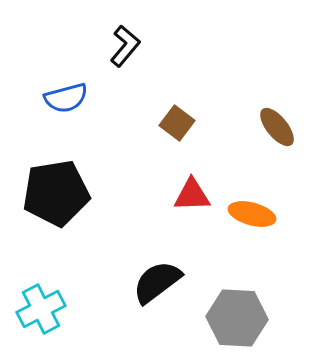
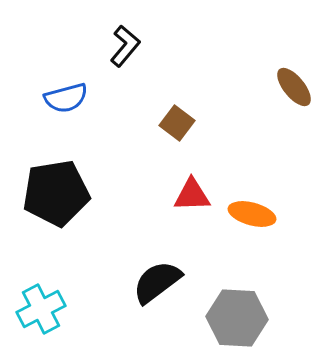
brown ellipse: moved 17 px right, 40 px up
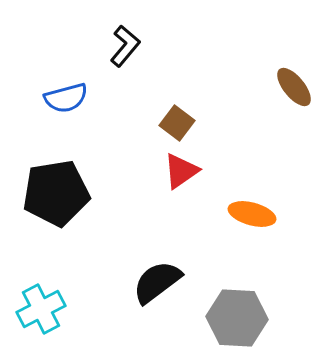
red triangle: moved 11 px left, 24 px up; rotated 33 degrees counterclockwise
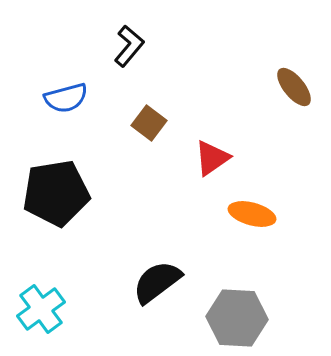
black L-shape: moved 4 px right
brown square: moved 28 px left
red triangle: moved 31 px right, 13 px up
cyan cross: rotated 9 degrees counterclockwise
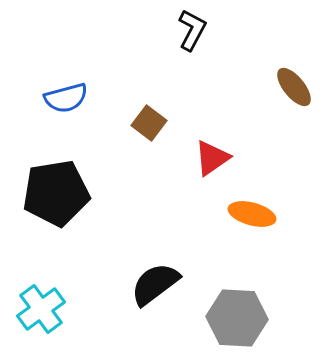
black L-shape: moved 63 px right, 16 px up; rotated 12 degrees counterclockwise
black semicircle: moved 2 px left, 2 px down
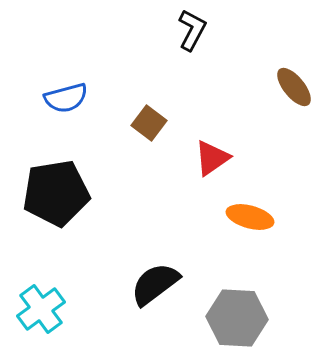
orange ellipse: moved 2 px left, 3 px down
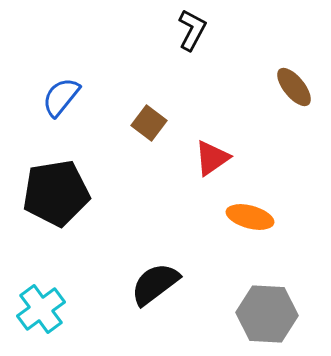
blue semicircle: moved 5 px left, 1 px up; rotated 144 degrees clockwise
gray hexagon: moved 30 px right, 4 px up
